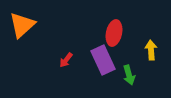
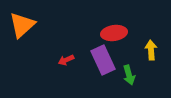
red ellipse: rotated 70 degrees clockwise
red arrow: rotated 28 degrees clockwise
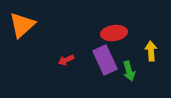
yellow arrow: moved 1 px down
purple rectangle: moved 2 px right
green arrow: moved 4 px up
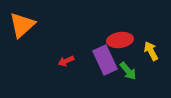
red ellipse: moved 6 px right, 7 px down
yellow arrow: rotated 24 degrees counterclockwise
red arrow: moved 1 px down
green arrow: moved 1 px left; rotated 24 degrees counterclockwise
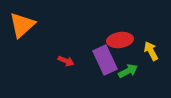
red arrow: rotated 133 degrees counterclockwise
green arrow: rotated 78 degrees counterclockwise
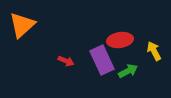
yellow arrow: moved 3 px right
purple rectangle: moved 3 px left
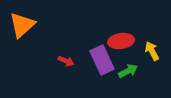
red ellipse: moved 1 px right, 1 px down
yellow arrow: moved 2 px left
